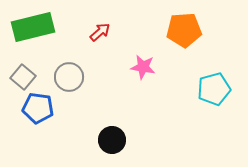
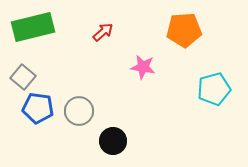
red arrow: moved 3 px right
gray circle: moved 10 px right, 34 px down
black circle: moved 1 px right, 1 px down
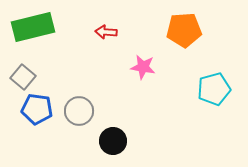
red arrow: moved 3 px right; rotated 135 degrees counterclockwise
blue pentagon: moved 1 px left, 1 px down
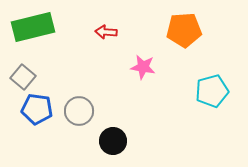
cyan pentagon: moved 2 px left, 2 px down
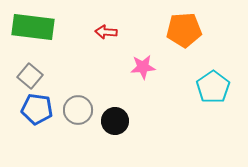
green rectangle: rotated 21 degrees clockwise
pink star: rotated 15 degrees counterclockwise
gray square: moved 7 px right, 1 px up
cyan pentagon: moved 1 px right, 4 px up; rotated 20 degrees counterclockwise
gray circle: moved 1 px left, 1 px up
black circle: moved 2 px right, 20 px up
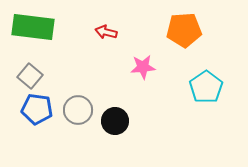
red arrow: rotated 10 degrees clockwise
cyan pentagon: moved 7 px left
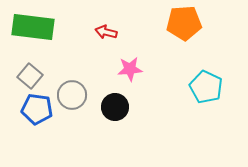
orange pentagon: moved 7 px up
pink star: moved 13 px left, 2 px down
cyan pentagon: rotated 12 degrees counterclockwise
gray circle: moved 6 px left, 15 px up
black circle: moved 14 px up
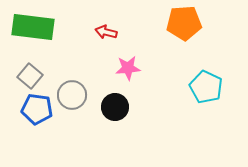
pink star: moved 2 px left, 1 px up
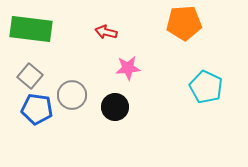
green rectangle: moved 2 px left, 2 px down
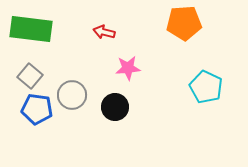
red arrow: moved 2 px left
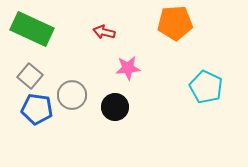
orange pentagon: moved 9 px left
green rectangle: moved 1 px right; rotated 18 degrees clockwise
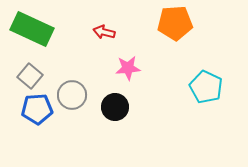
blue pentagon: rotated 12 degrees counterclockwise
